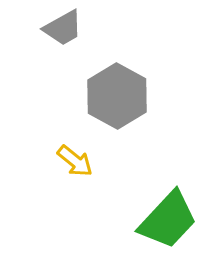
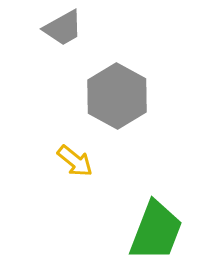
green trapezoid: moved 12 px left, 11 px down; rotated 22 degrees counterclockwise
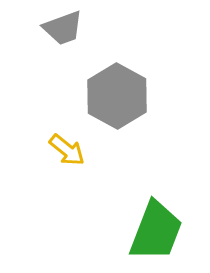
gray trapezoid: rotated 9 degrees clockwise
yellow arrow: moved 8 px left, 11 px up
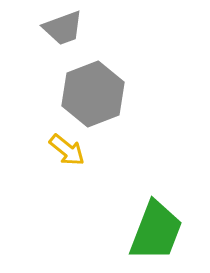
gray hexagon: moved 24 px left, 2 px up; rotated 10 degrees clockwise
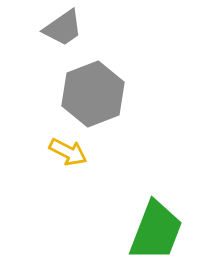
gray trapezoid: rotated 15 degrees counterclockwise
yellow arrow: moved 1 px right, 2 px down; rotated 12 degrees counterclockwise
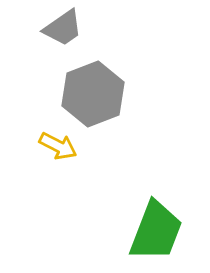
yellow arrow: moved 10 px left, 6 px up
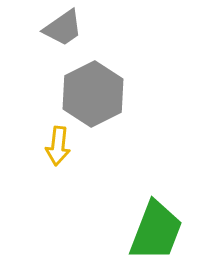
gray hexagon: rotated 6 degrees counterclockwise
yellow arrow: rotated 69 degrees clockwise
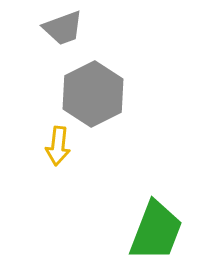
gray trapezoid: rotated 15 degrees clockwise
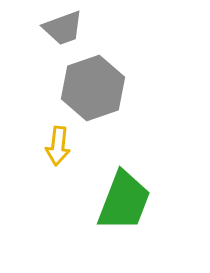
gray hexagon: moved 6 px up; rotated 8 degrees clockwise
green trapezoid: moved 32 px left, 30 px up
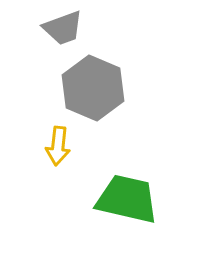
gray hexagon: rotated 18 degrees counterclockwise
green trapezoid: moved 3 px right, 2 px up; rotated 98 degrees counterclockwise
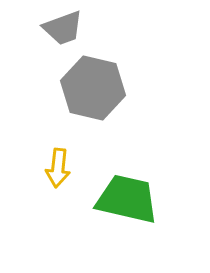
gray hexagon: rotated 10 degrees counterclockwise
yellow arrow: moved 22 px down
